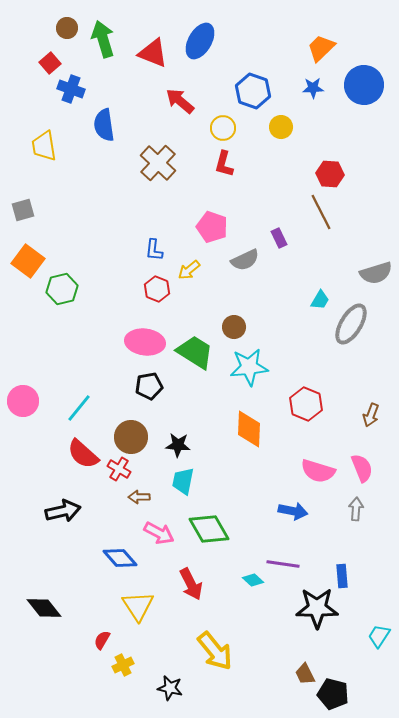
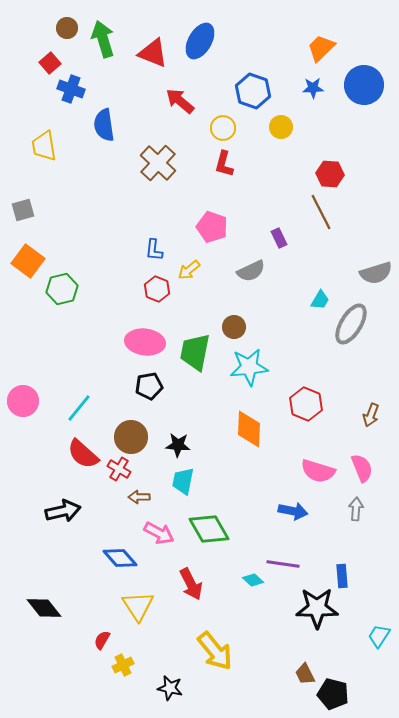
gray semicircle at (245, 260): moved 6 px right, 11 px down
green trapezoid at (195, 352): rotated 111 degrees counterclockwise
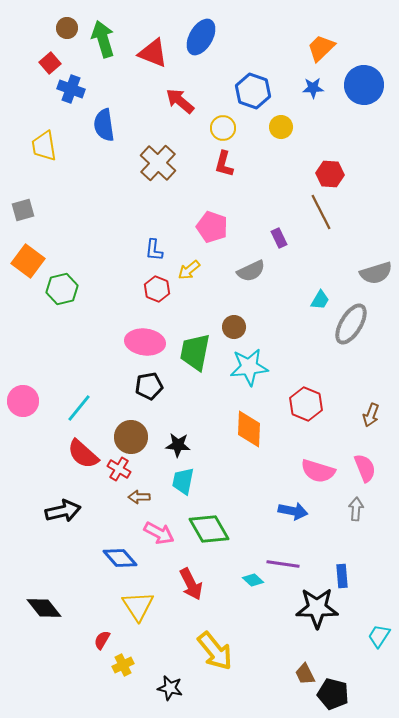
blue ellipse at (200, 41): moved 1 px right, 4 px up
pink semicircle at (362, 468): moved 3 px right
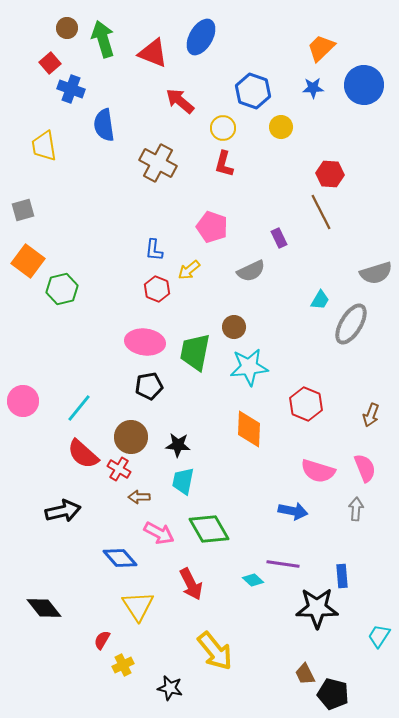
brown cross at (158, 163): rotated 15 degrees counterclockwise
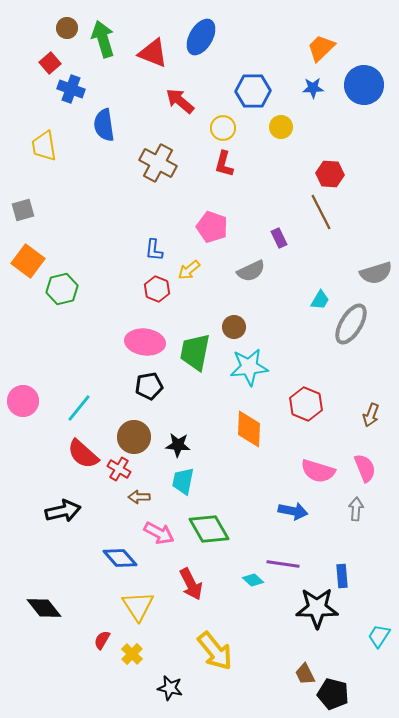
blue hexagon at (253, 91): rotated 20 degrees counterclockwise
brown circle at (131, 437): moved 3 px right
yellow cross at (123, 665): moved 9 px right, 11 px up; rotated 20 degrees counterclockwise
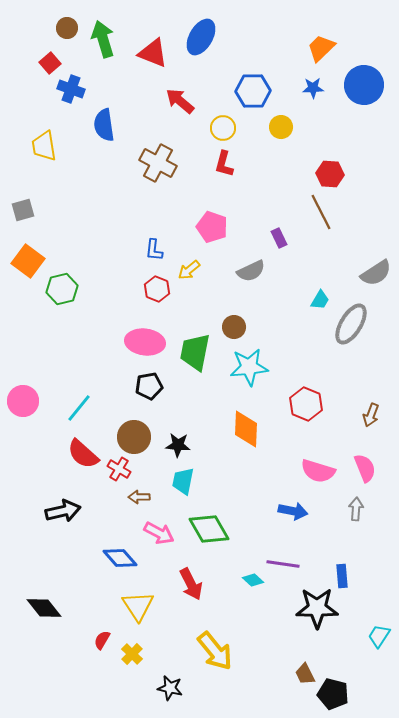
gray semicircle at (376, 273): rotated 16 degrees counterclockwise
orange diamond at (249, 429): moved 3 px left
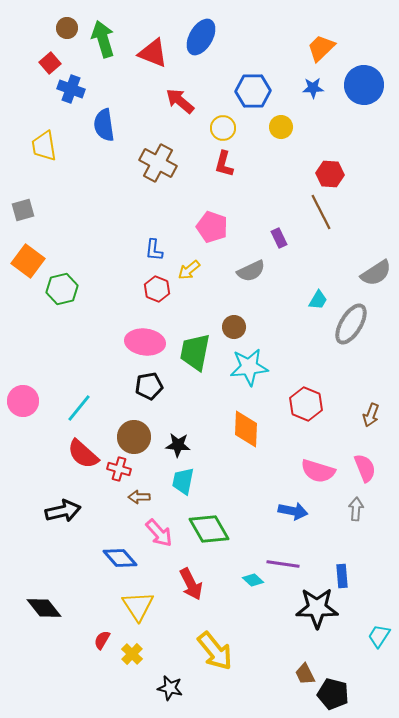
cyan trapezoid at (320, 300): moved 2 px left
red cross at (119, 469): rotated 15 degrees counterclockwise
pink arrow at (159, 533): rotated 20 degrees clockwise
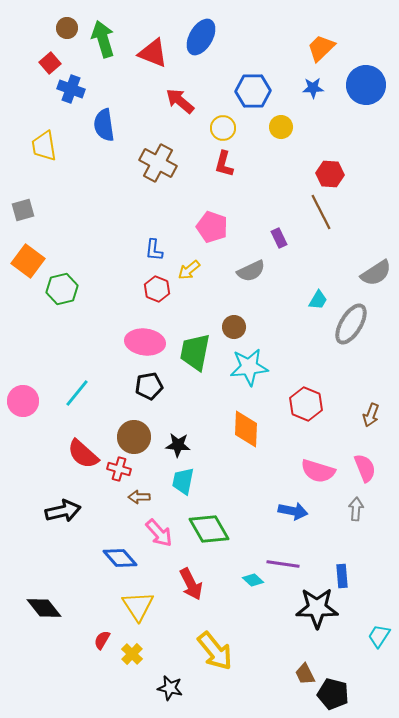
blue circle at (364, 85): moved 2 px right
cyan line at (79, 408): moved 2 px left, 15 px up
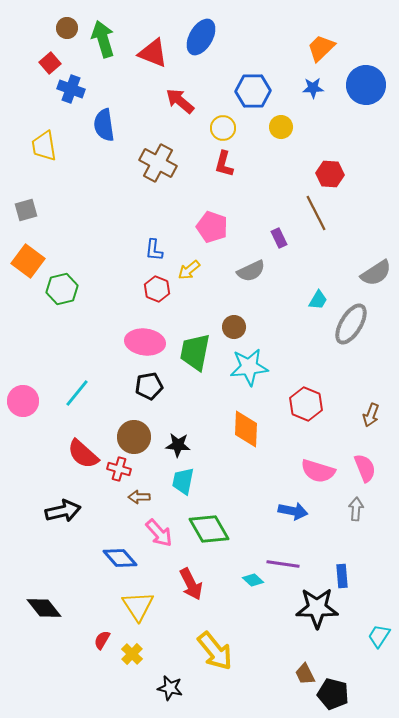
gray square at (23, 210): moved 3 px right
brown line at (321, 212): moved 5 px left, 1 px down
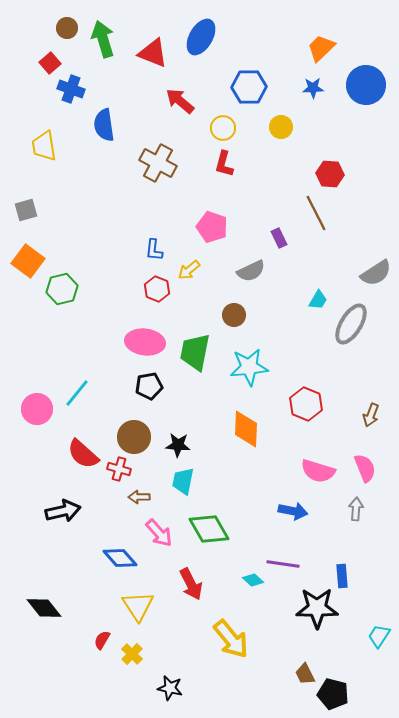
blue hexagon at (253, 91): moved 4 px left, 4 px up
brown circle at (234, 327): moved 12 px up
pink circle at (23, 401): moved 14 px right, 8 px down
yellow arrow at (215, 651): moved 16 px right, 12 px up
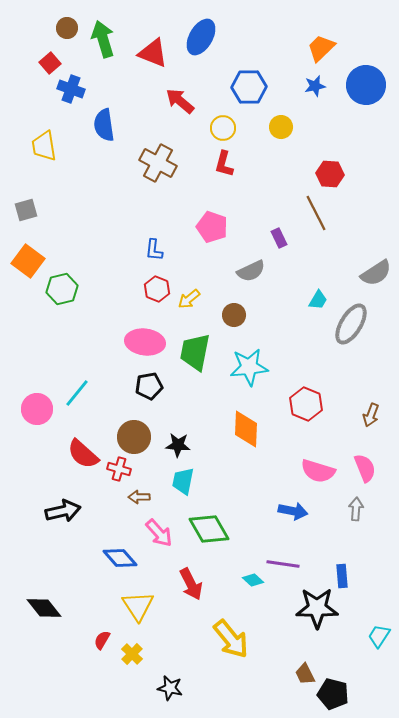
blue star at (313, 88): moved 2 px right, 2 px up; rotated 10 degrees counterclockwise
yellow arrow at (189, 270): moved 29 px down
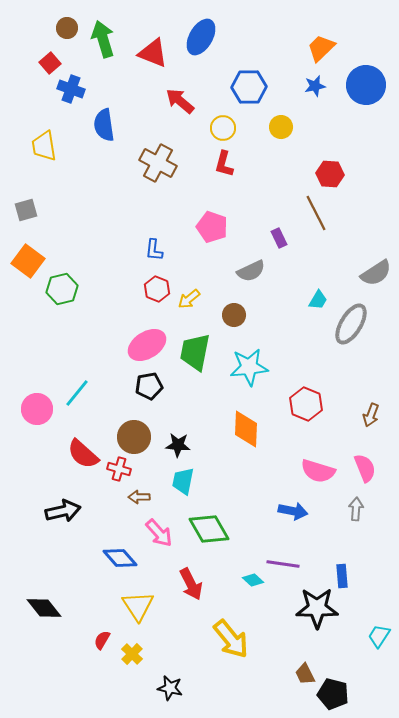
pink ellipse at (145, 342): moved 2 px right, 3 px down; rotated 39 degrees counterclockwise
